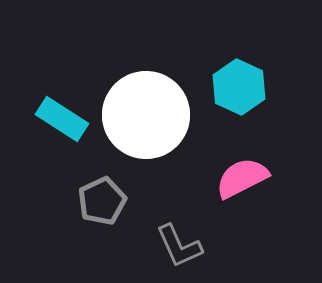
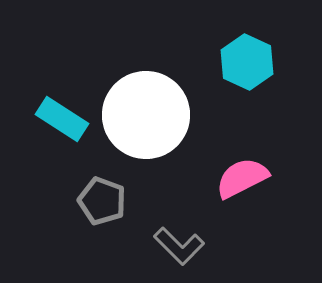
cyan hexagon: moved 8 px right, 25 px up
gray pentagon: rotated 27 degrees counterclockwise
gray L-shape: rotated 21 degrees counterclockwise
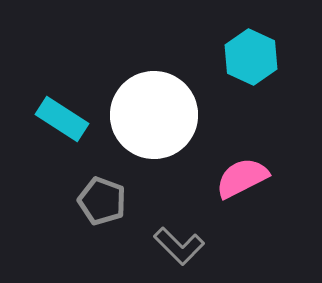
cyan hexagon: moved 4 px right, 5 px up
white circle: moved 8 px right
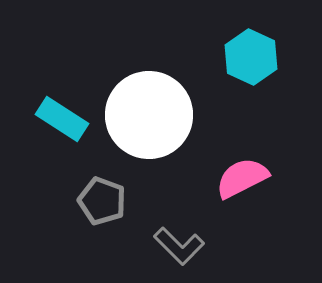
white circle: moved 5 px left
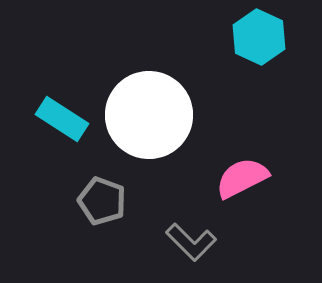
cyan hexagon: moved 8 px right, 20 px up
gray L-shape: moved 12 px right, 4 px up
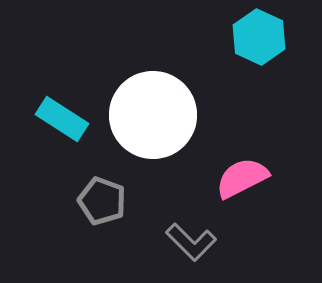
white circle: moved 4 px right
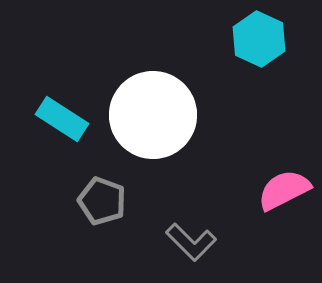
cyan hexagon: moved 2 px down
pink semicircle: moved 42 px right, 12 px down
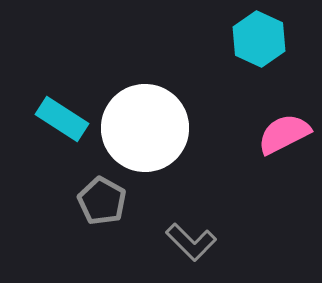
white circle: moved 8 px left, 13 px down
pink semicircle: moved 56 px up
gray pentagon: rotated 9 degrees clockwise
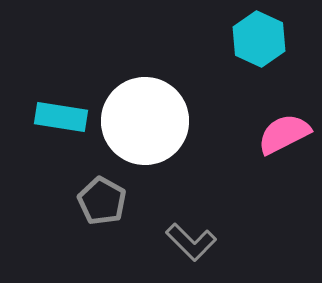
cyan rectangle: moved 1 px left, 2 px up; rotated 24 degrees counterclockwise
white circle: moved 7 px up
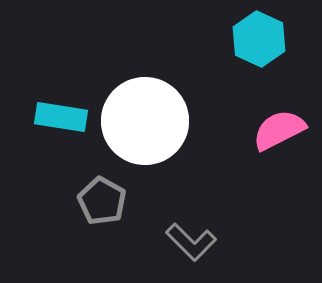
pink semicircle: moved 5 px left, 4 px up
